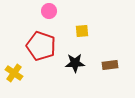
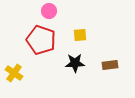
yellow square: moved 2 px left, 4 px down
red pentagon: moved 6 px up
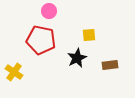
yellow square: moved 9 px right
red pentagon: rotated 8 degrees counterclockwise
black star: moved 2 px right, 5 px up; rotated 24 degrees counterclockwise
yellow cross: moved 1 px up
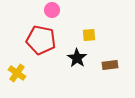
pink circle: moved 3 px right, 1 px up
black star: rotated 12 degrees counterclockwise
yellow cross: moved 3 px right, 1 px down
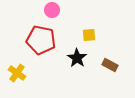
brown rectangle: rotated 35 degrees clockwise
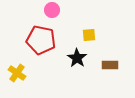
brown rectangle: rotated 28 degrees counterclockwise
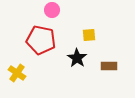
brown rectangle: moved 1 px left, 1 px down
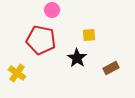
brown rectangle: moved 2 px right, 2 px down; rotated 28 degrees counterclockwise
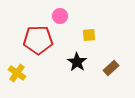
pink circle: moved 8 px right, 6 px down
red pentagon: moved 3 px left; rotated 12 degrees counterclockwise
black star: moved 4 px down
brown rectangle: rotated 14 degrees counterclockwise
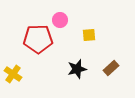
pink circle: moved 4 px down
red pentagon: moved 1 px up
black star: moved 7 px down; rotated 24 degrees clockwise
yellow cross: moved 4 px left, 1 px down
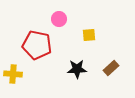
pink circle: moved 1 px left, 1 px up
red pentagon: moved 1 px left, 6 px down; rotated 12 degrees clockwise
black star: rotated 12 degrees clockwise
yellow cross: rotated 30 degrees counterclockwise
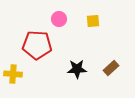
yellow square: moved 4 px right, 14 px up
red pentagon: rotated 8 degrees counterclockwise
